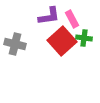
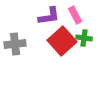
pink rectangle: moved 3 px right, 4 px up
gray cross: rotated 20 degrees counterclockwise
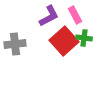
purple L-shape: rotated 20 degrees counterclockwise
red square: moved 2 px right
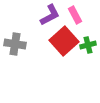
purple L-shape: moved 1 px right, 1 px up
green cross: moved 4 px right, 7 px down; rotated 21 degrees counterclockwise
gray cross: rotated 15 degrees clockwise
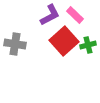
pink rectangle: rotated 18 degrees counterclockwise
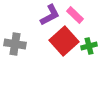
green cross: moved 1 px right, 1 px down
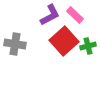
green cross: moved 1 px left
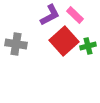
gray cross: moved 1 px right
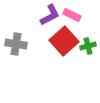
pink rectangle: moved 3 px left; rotated 18 degrees counterclockwise
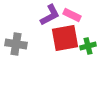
red square: moved 1 px right, 3 px up; rotated 32 degrees clockwise
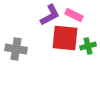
pink rectangle: moved 2 px right
red square: rotated 16 degrees clockwise
gray cross: moved 5 px down
